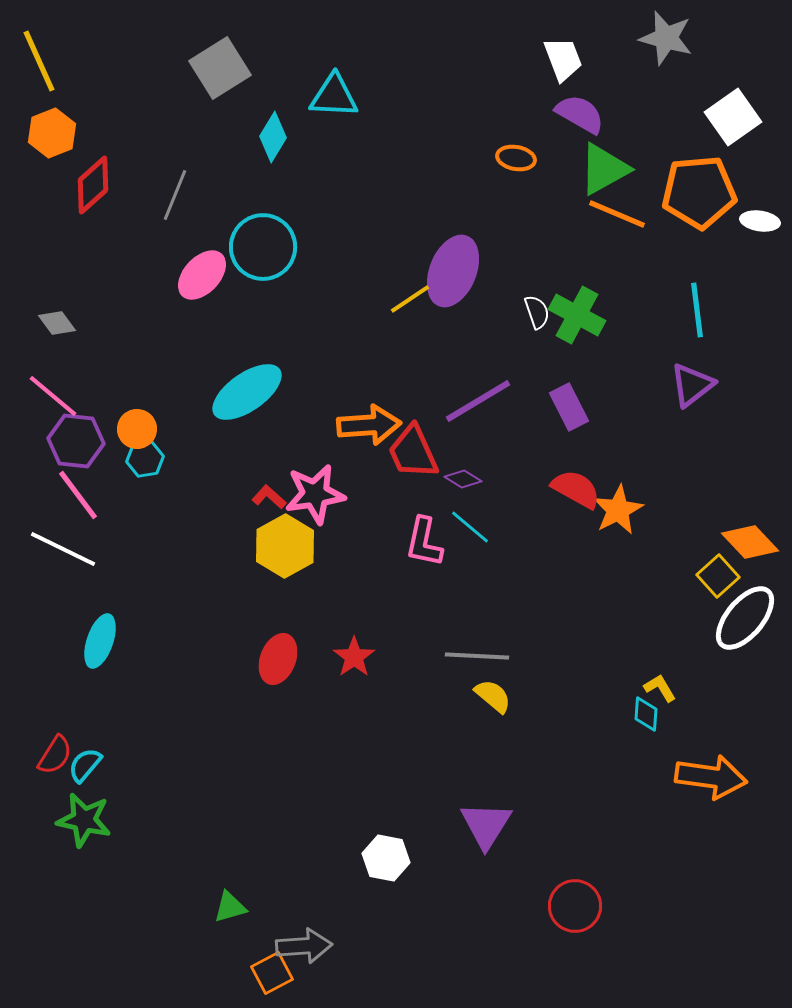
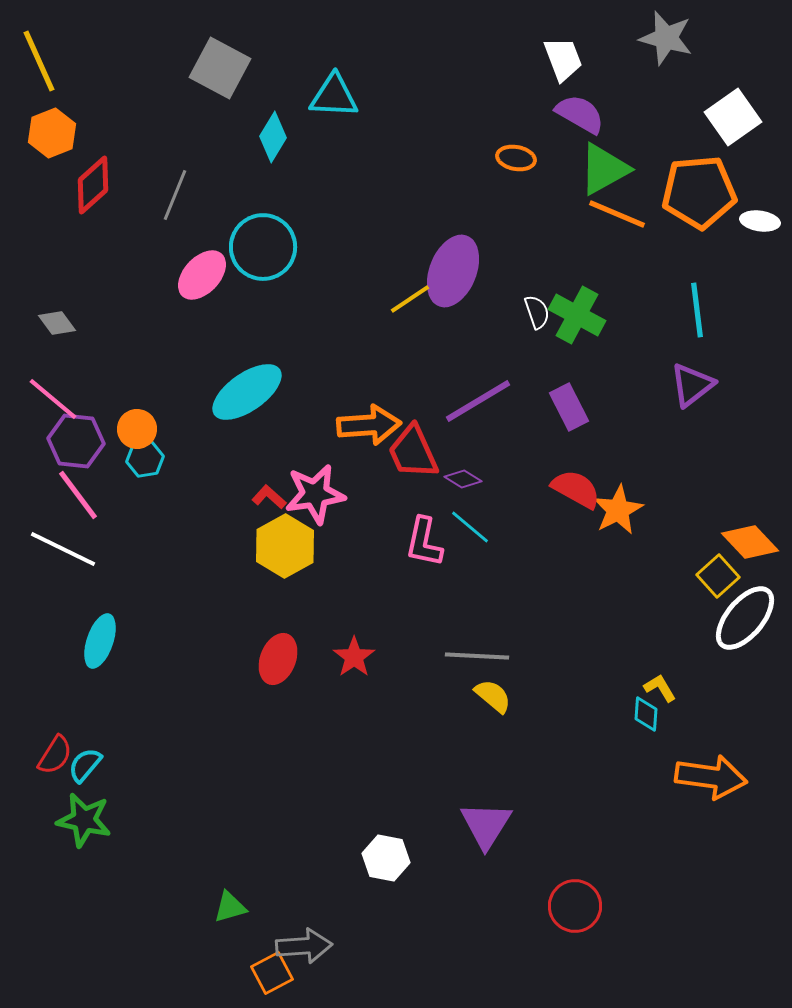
gray square at (220, 68): rotated 30 degrees counterclockwise
pink line at (53, 396): moved 3 px down
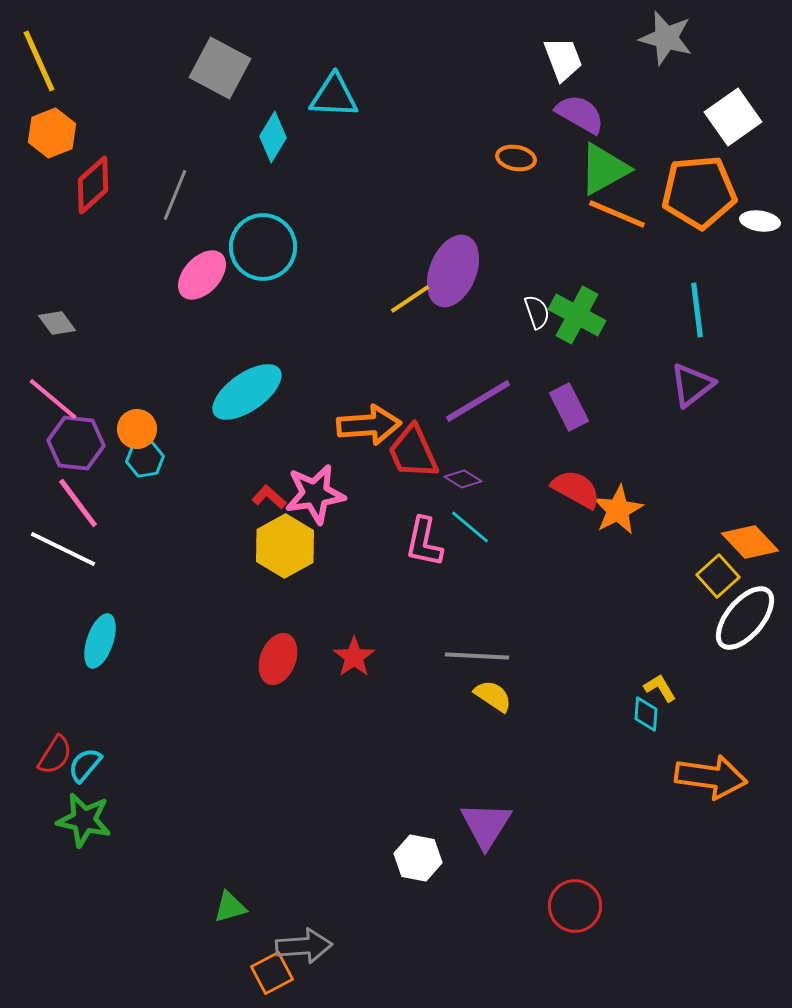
purple hexagon at (76, 441): moved 2 px down
pink line at (78, 495): moved 8 px down
yellow semicircle at (493, 696): rotated 6 degrees counterclockwise
white hexagon at (386, 858): moved 32 px right
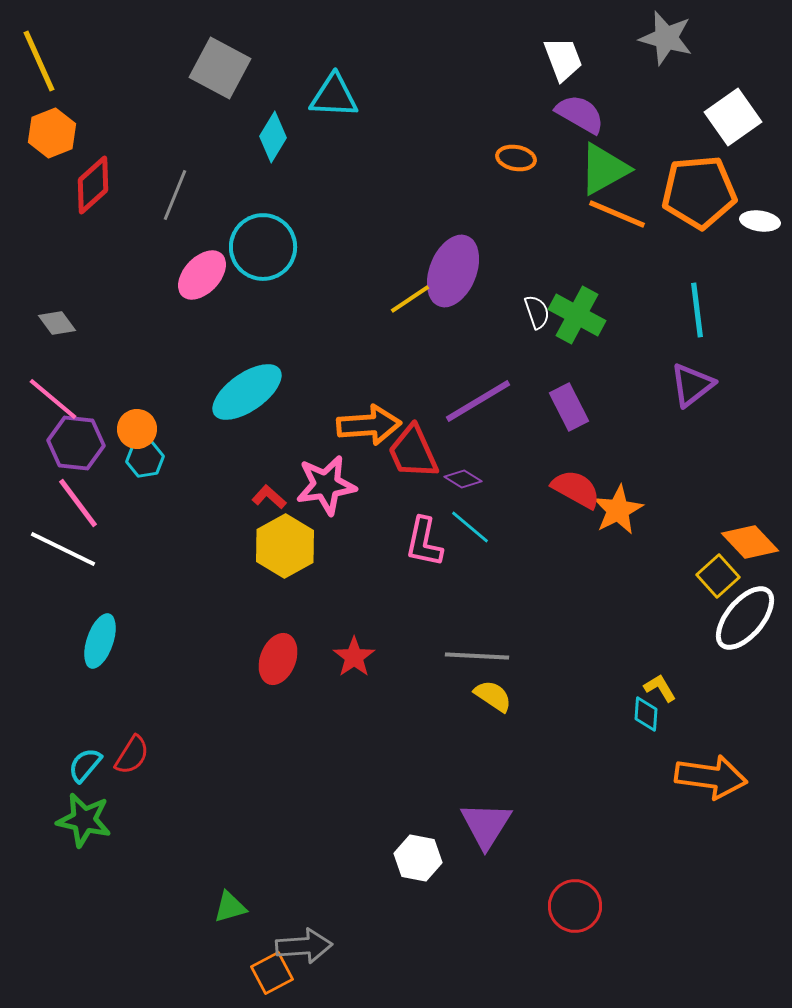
pink star at (315, 494): moved 11 px right, 9 px up
red semicircle at (55, 755): moved 77 px right
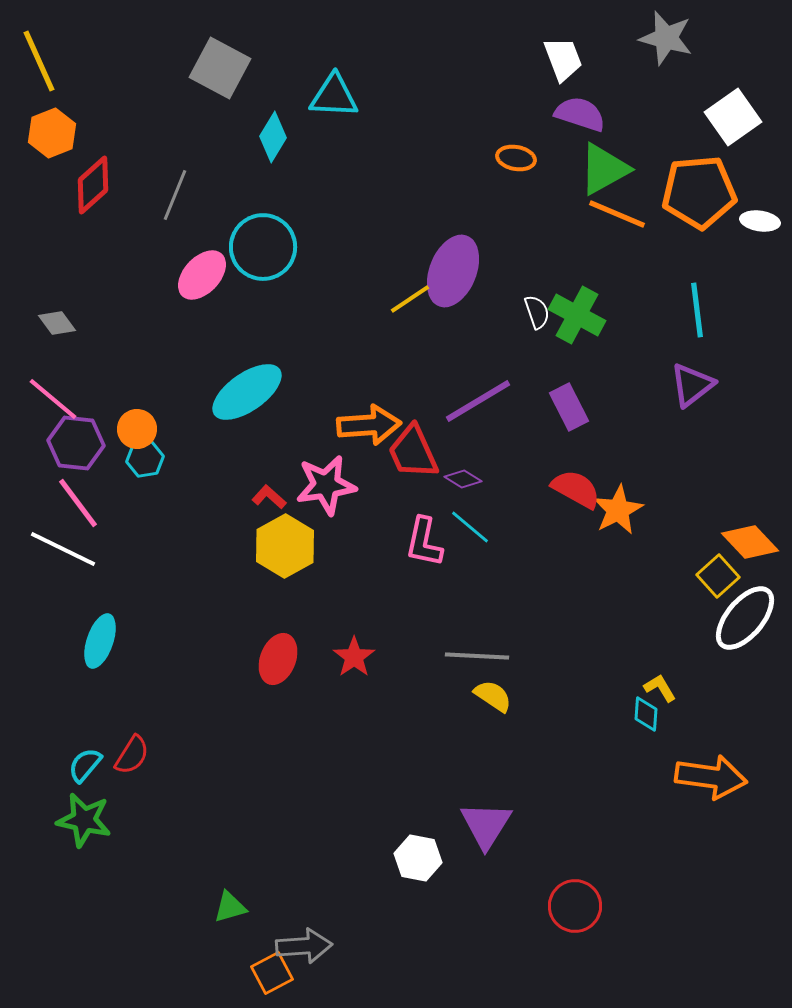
purple semicircle at (580, 114): rotated 12 degrees counterclockwise
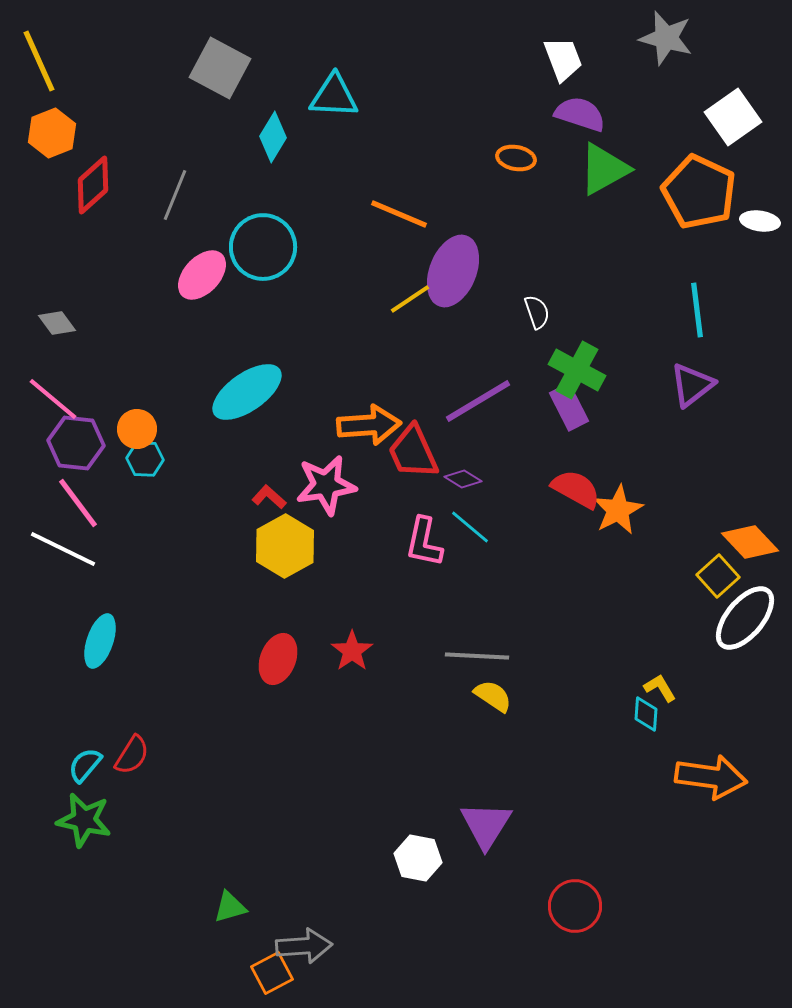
orange pentagon at (699, 192): rotated 30 degrees clockwise
orange line at (617, 214): moved 218 px left
green cross at (577, 315): moved 55 px down
cyan hexagon at (145, 459): rotated 12 degrees clockwise
red star at (354, 657): moved 2 px left, 6 px up
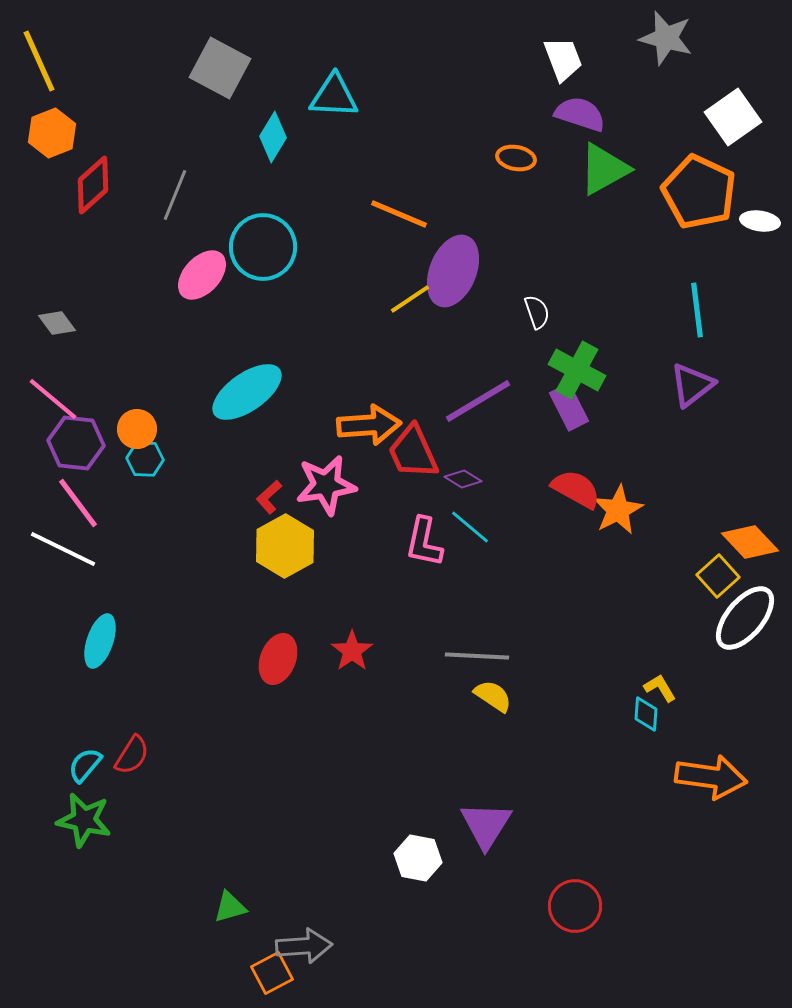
red L-shape at (269, 497): rotated 84 degrees counterclockwise
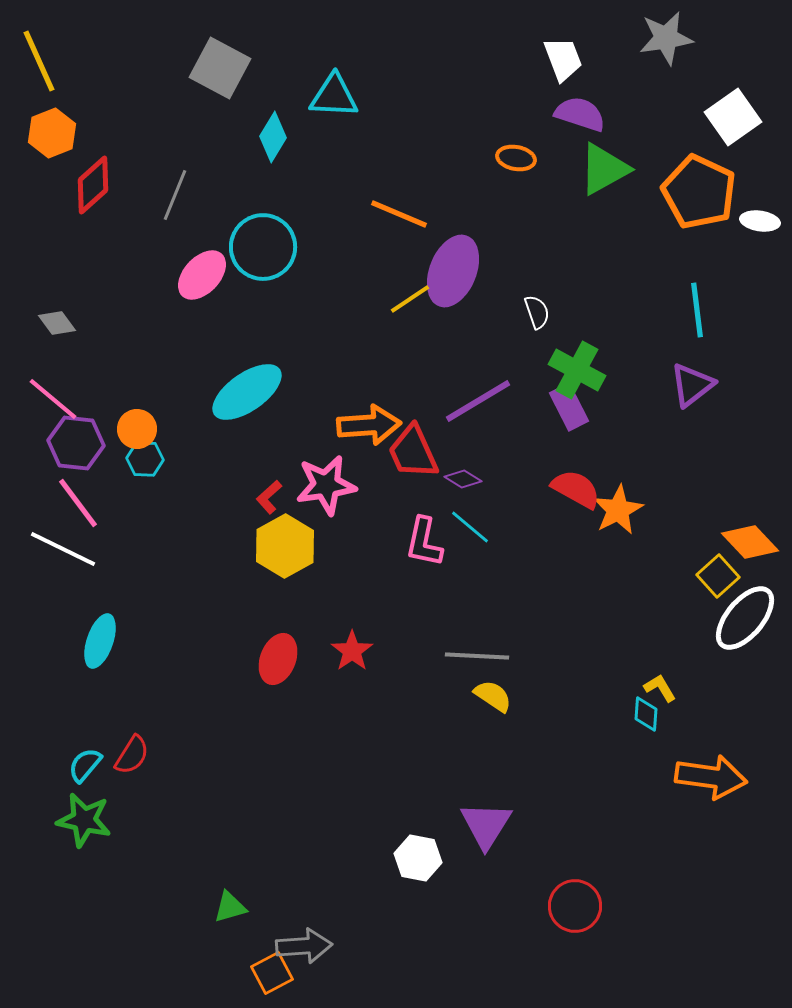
gray star at (666, 38): rotated 24 degrees counterclockwise
